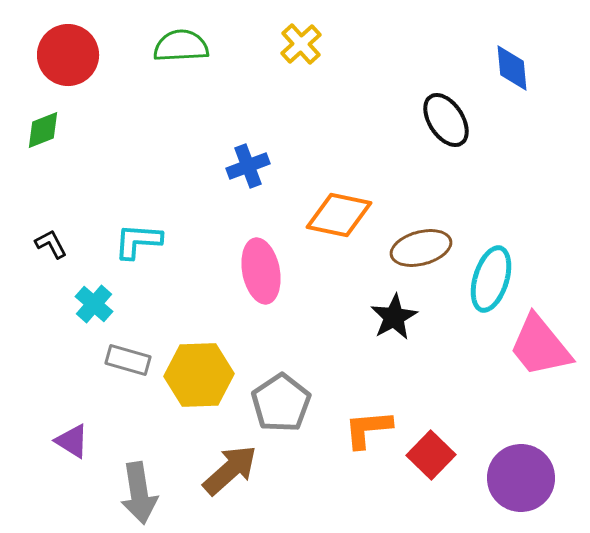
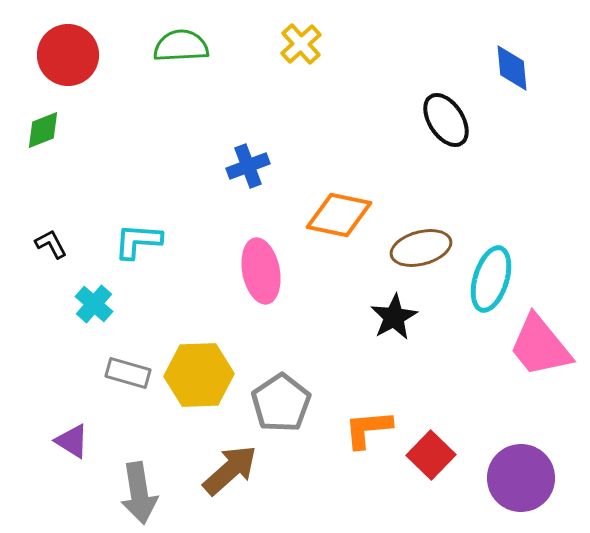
gray rectangle: moved 13 px down
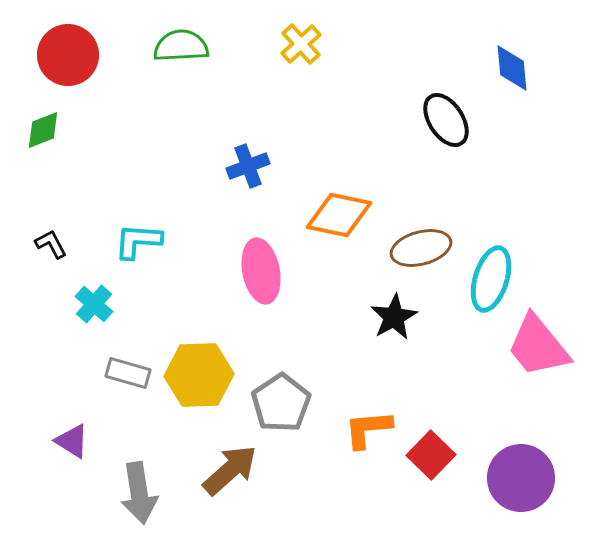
pink trapezoid: moved 2 px left
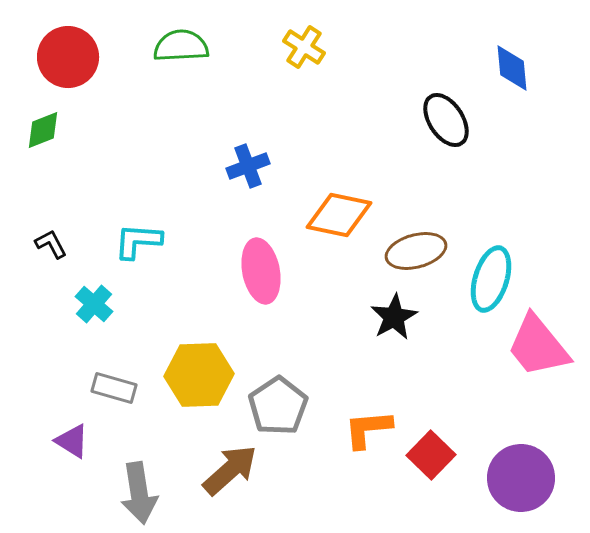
yellow cross: moved 3 px right, 3 px down; rotated 15 degrees counterclockwise
red circle: moved 2 px down
brown ellipse: moved 5 px left, 3 px down
gray rectangle: moved 14 px left, 15 px down
gray pentagon: moved 3 px left, 3 px down
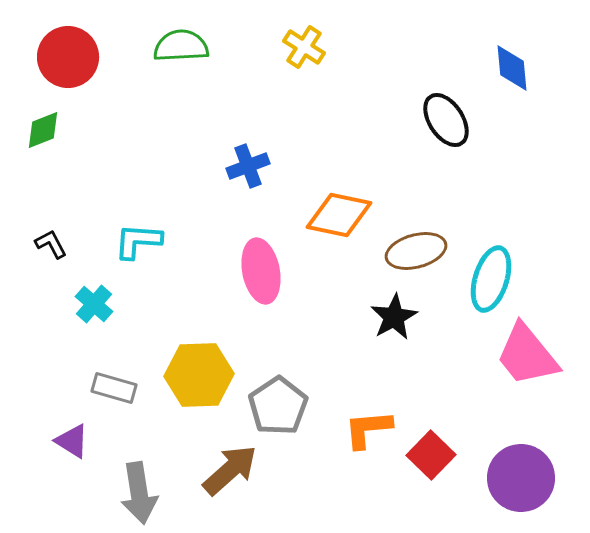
pink trapezoid: moved 11 px left, 9 px down
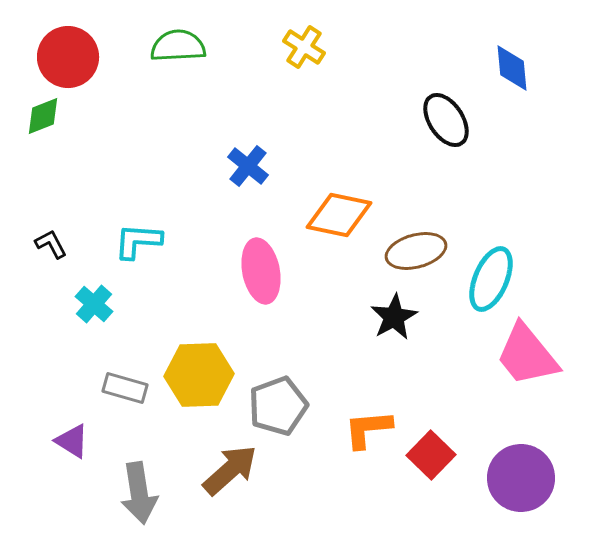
green semicircle: moved 3 px left
green diamond: moved 14 px up
blue cross: rotated 30 degrees counterclockwise
cyan ellipse: rotated 6 degrees clockwise
gray rectangle: moved 11 px right
gray pentagon: rotated 14 degrees clockwise
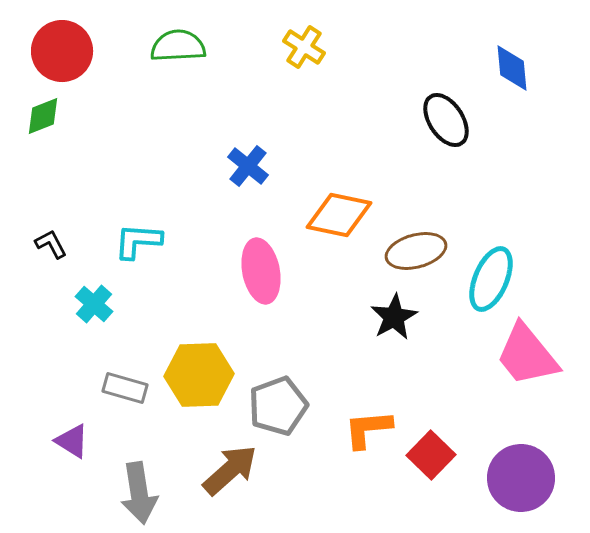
red circle: moved 6 px left, 6 px up
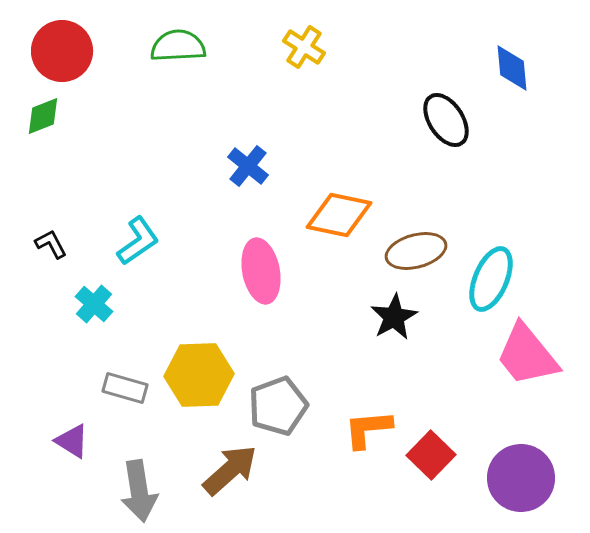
cyan L-shape: rotated 141 degrees clockwise
gray arrow: moved 2 px up
